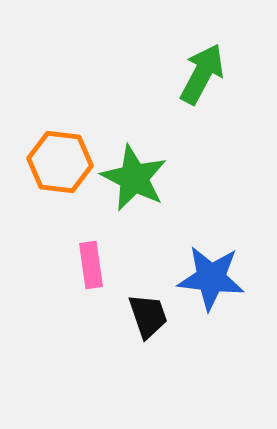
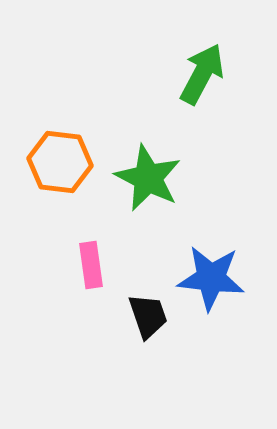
green star: moved 14 px right
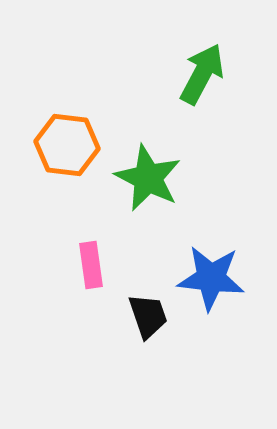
orange hexagon: moved 7 px right, 17 px up
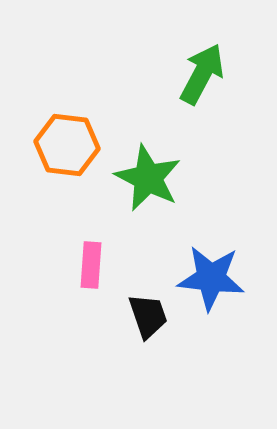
pink rectangle: rotated 12 degrees clockwise
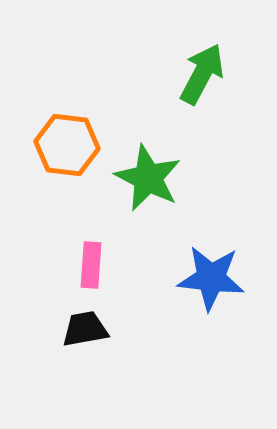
black trapezoid: moved 63 px left, 13 px down; rotated 81 degrees counterclockwise
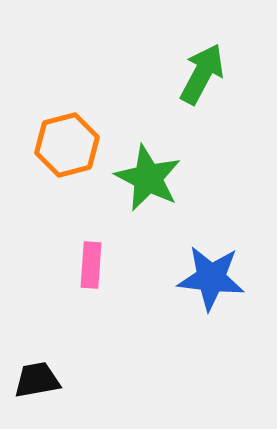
orange hexagon: rotated 22 degrees counterclockwise
black trapezoid: moved 48 px left, 51 px down
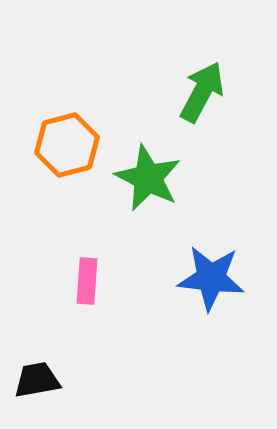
green arrow: moved 18 px down
pink rectangle: moved 4 px left, 16 px down
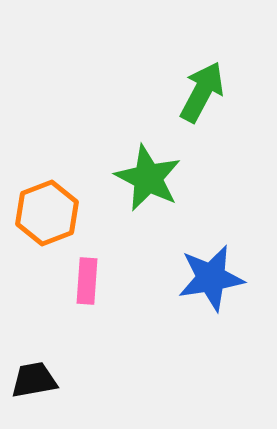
orange hexagon: moved 20 px left, 68 px down; rotated 6 degrees counterclockwise
blue star: rotated 16 degrees counterclockwise
black trapezoid: moved 3 px left
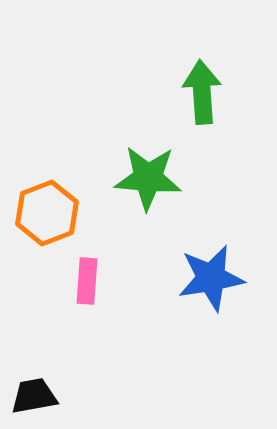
green arrow: rotated 32 degrees counterclockwise
green star: rotated 22 degrees counterclockwise
black trapezoid: moved 16 px down
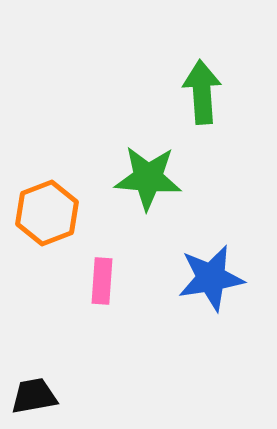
pink rectangle: moved 15 px right
